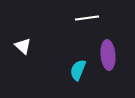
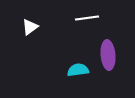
white triangle: moved 7 px right, 19 px up; rotated 42 degrees clockwise
cyan semicircle: rotated 60 degrees clockwise
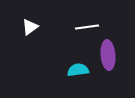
white line: moved 9 px down
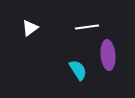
white triangle: moved 1 px down
cyan semicircle: rotated 65 degrees clockwise
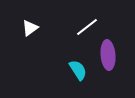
white line: rotated 30 degrees counterclockwise
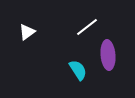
white triangle: moved 3 px left, 4 px down
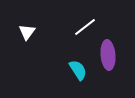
white line: moved 2 px left
white triangle: rotated 18 degrees counterclockwise
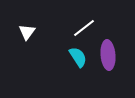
white line: moved 1 px left, 1 px down
cyan semicircle: moved 13 px up
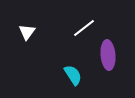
cyan semicircle: moved 5 px left, 18 px down
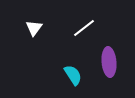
white triangle: moved 7 px right, 4 px up
purple ellipse: moved 1 px right, 7 px down
